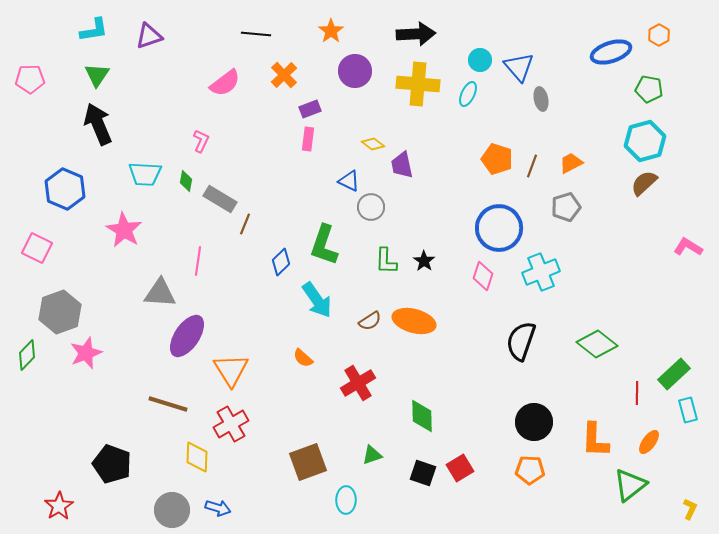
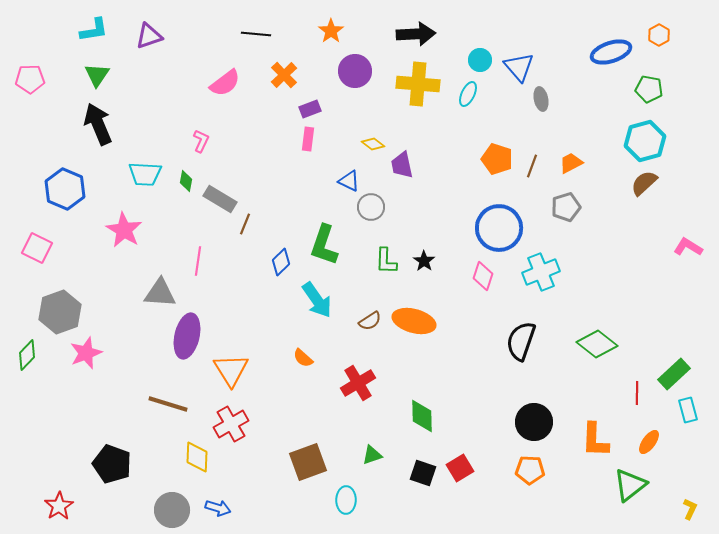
purple ellipse at (187, 336): rotated 21 degrees counterclockwise
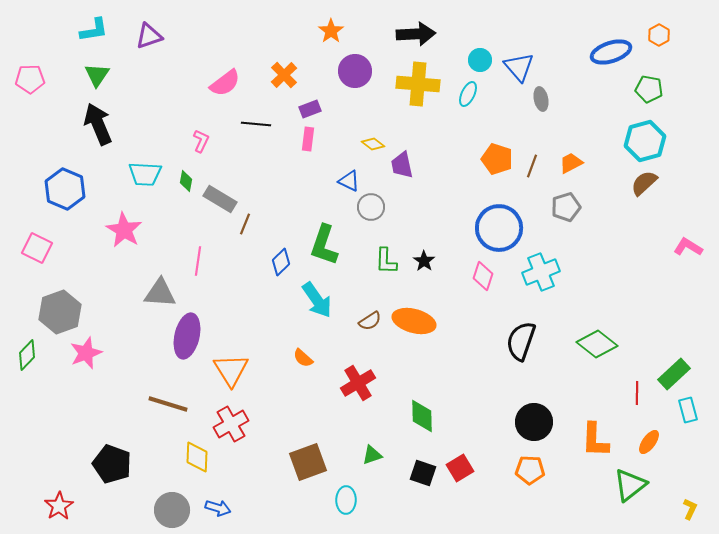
black line at (256, 34): moved 90 px down
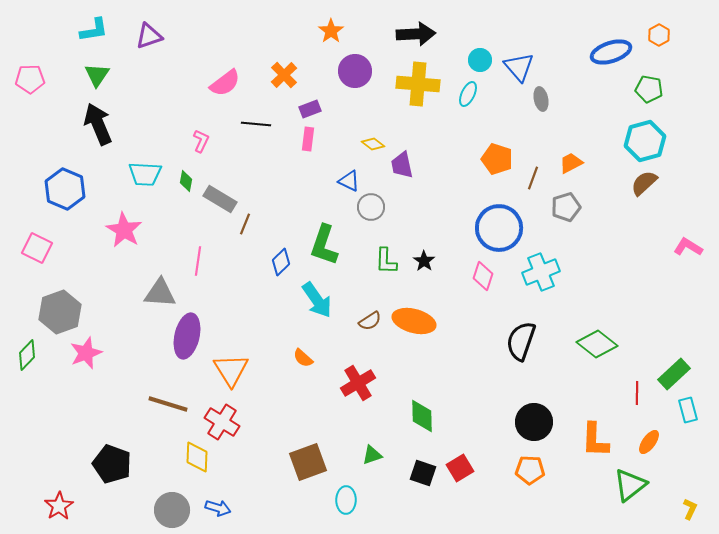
brown line at (532, 166): moved 1 px right, 12 px down
red cross at (231, 424): moved 9 px left, 2 px up; rotated 28 degrees counterclockwise
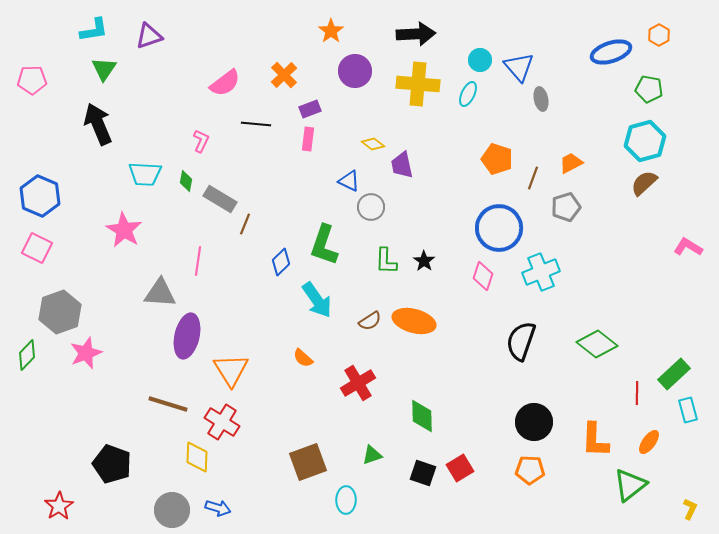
green triangle at (97, 75): moved 7 px right, 6 px up
pink pentagon at (30, 79): moved 2 px right, 1 px down
blue hexagon at (65, 189): moved 25 px left, 7 px down
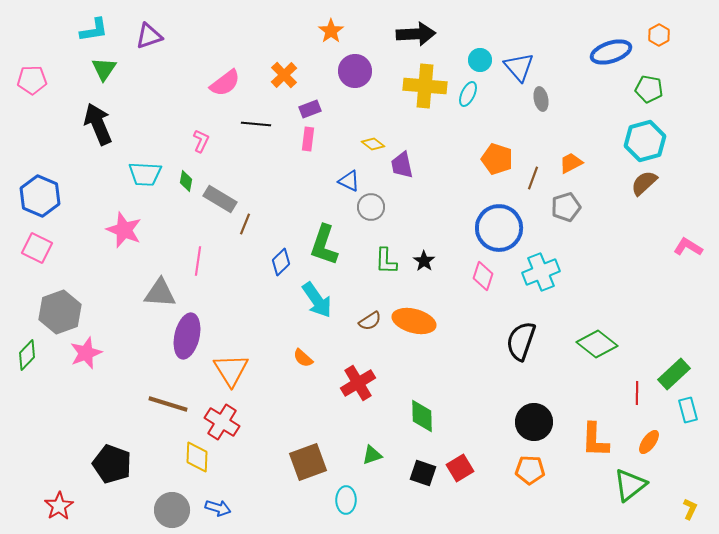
yellow cross at (418, 84): moved 7 px right, 2 px down
pink star at (124, 230): rotated 9 degrees counterclockwise
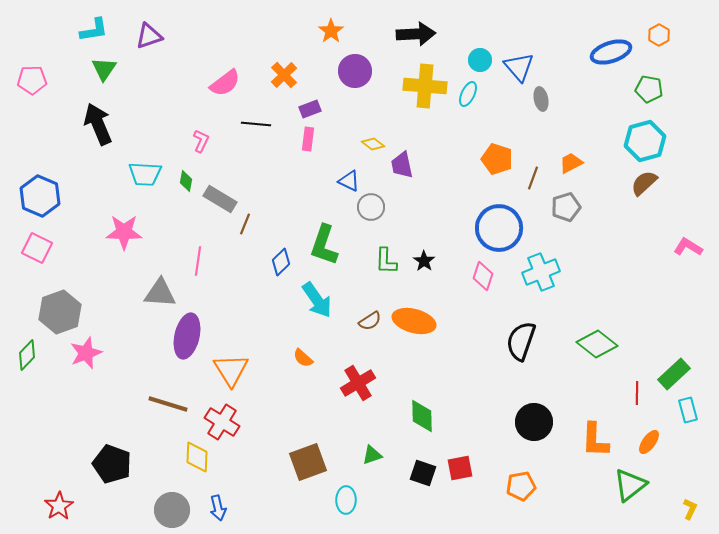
pink star at (124, 230): moved 2 px down; rotated 21 degrees counterclockwise
red square at (460, 468): rotated 20 degrees clockwise
orange pentagon at (530, 470): moved 9 px left, 16 px down; rotated 12 degrees counterclockwise
blue arrow at (218, 508): rotated 60 degrees clockwise
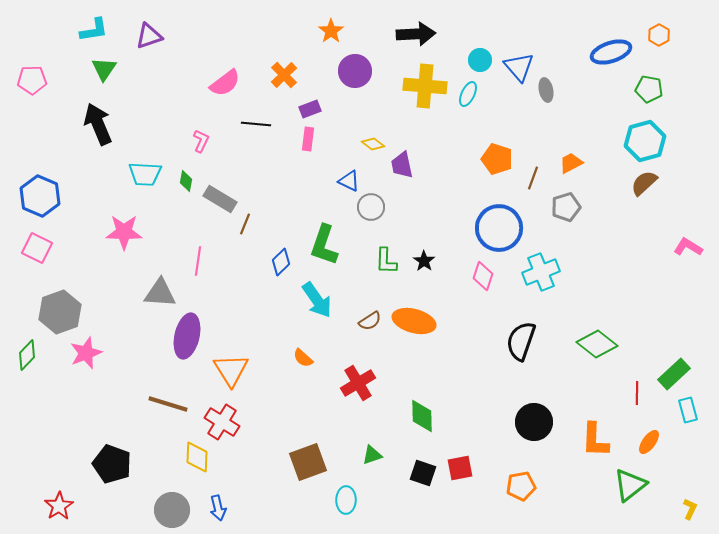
gray ellipse at (541, 99): moved 5 px right, 9 px up
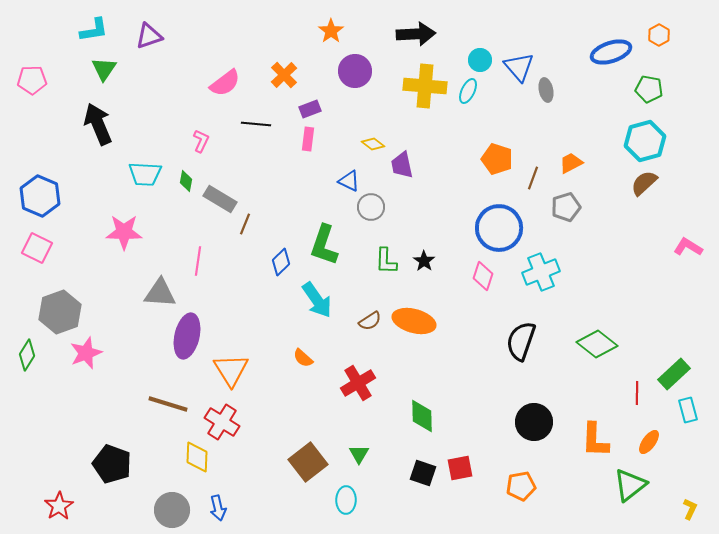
cyan ellipse at (468, 94): moved 3 px up
green diamond at (27, 355): rotated 12 degrees counterclockwise
green triangle at (372, 455): moved 13 px left, 1 px up; rotated 40 degrees counterclockwise
brown square at (308, 462): rotated 18 degrees counterclockwise
